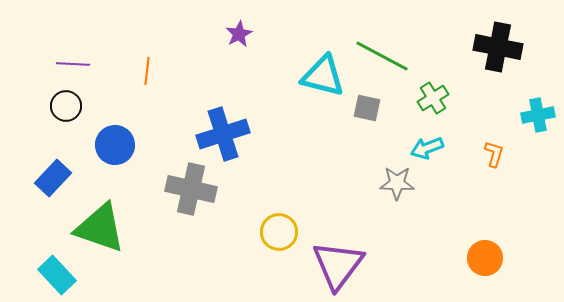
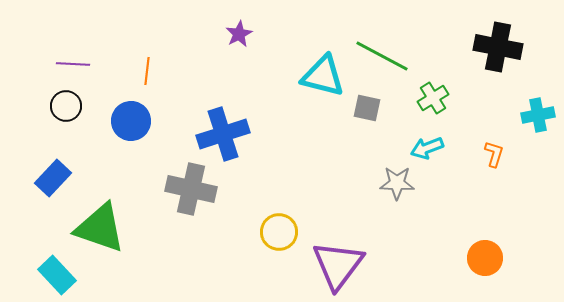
blue circle: moved 16 px right, 24 px up
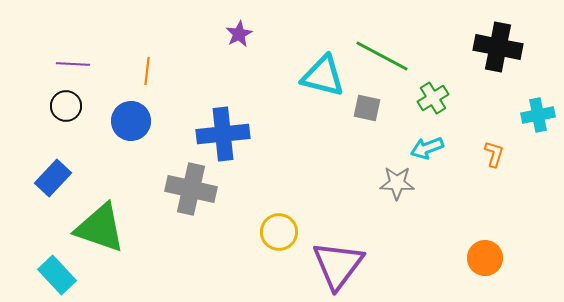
blue cross: rotated 12 degrees clockwise
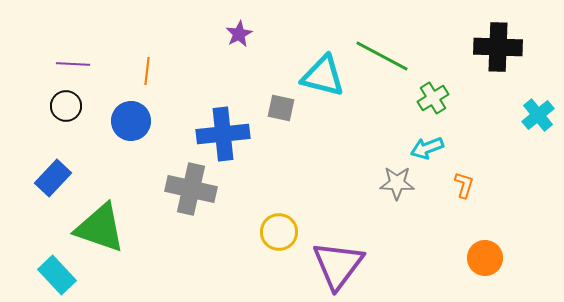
black cross: rotated 9 degrees counterclockwise
gray square: moved 86 px left
cyan cross: rotated 28 degrees counterclockwise
orange L-shape: moved 30 px left, 31 px down
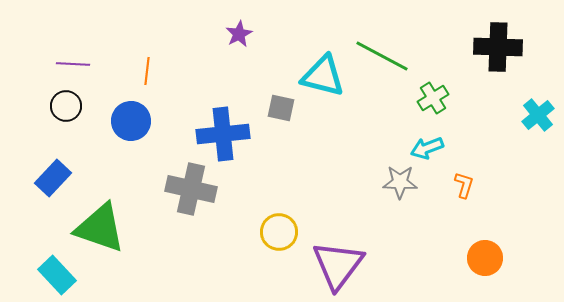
gray star: moved 3 px right, 1 px up
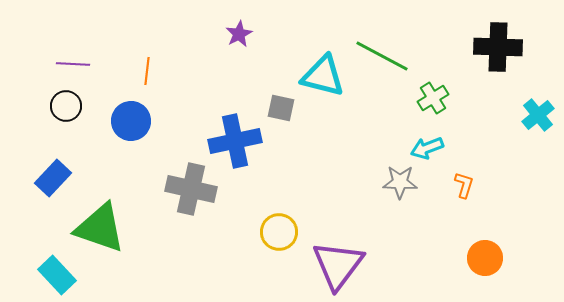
blue cross: moved 12 px right, 7 px down; rotated 6 degrees counterclockwise
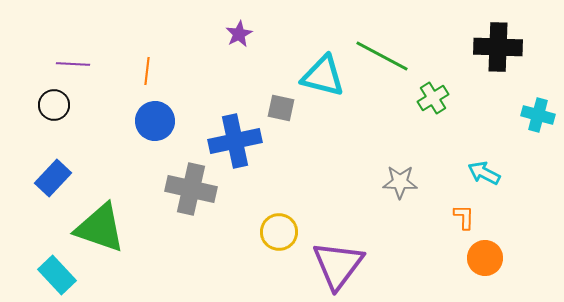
black circle: moved 12 px left, 1 px up
cyan cross: rotated 36 degrees counterclockwise
blue circle: moved 24 px right
cyan arrow: moved 57 px right, 25 px down; rotated 48 degrees clockwise
orange L-shape: moved 32 px down; rotated 16 degrees counterclockwise
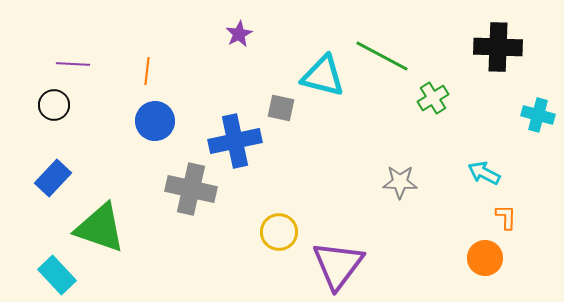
orange L-shape: moved 42 px right
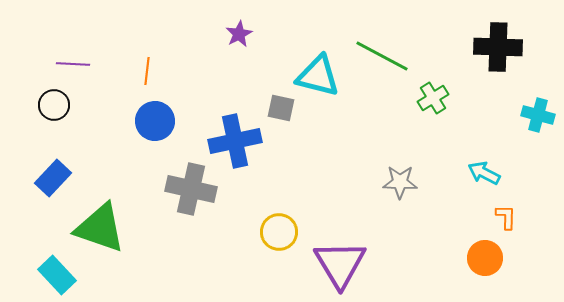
cyan triangle: moved 5 px left
purple triangle: moved 2 px right, 1 px up; rotated 8 degrees counterclockwise
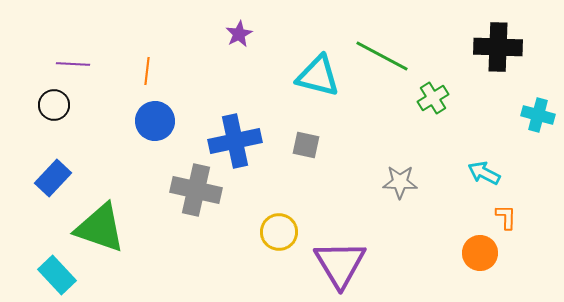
gray square: moved 25 px right, 37 px down
gray cross: moved 5 px right, 1 px down
orange circle: moved 5 px left, 5 px up
